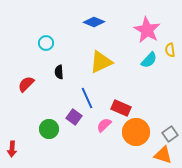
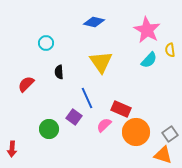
blue diamond: rotated 10 degrees counterclockwise
yellow triangle: rotated 40 degrees counterclockwise
red rectangle: moved 1 px down
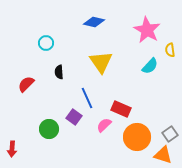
cyan semicircle: moved 1 px right, 6 px down
orange circle: moved 1 px right, 5 px down
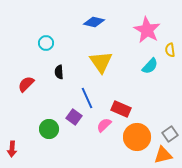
orange triangle: rotated 30 degrees counterclockwise
